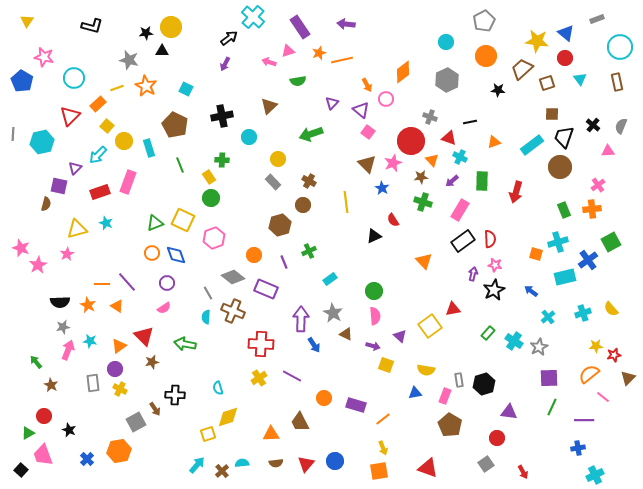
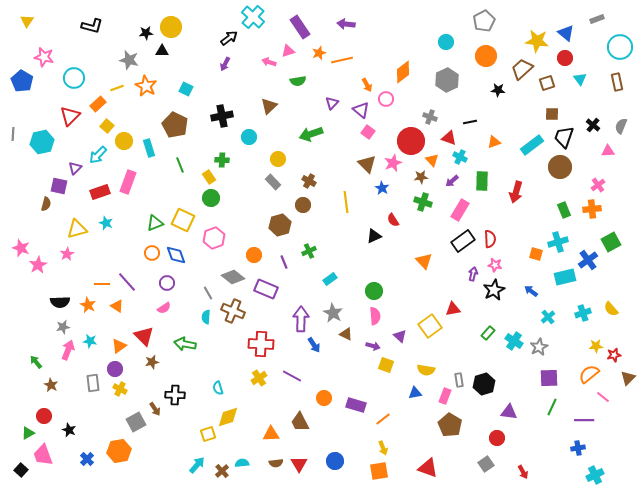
red triangle at (306, 464): moved 7 px left; rotated 12 degrees counterclockwise
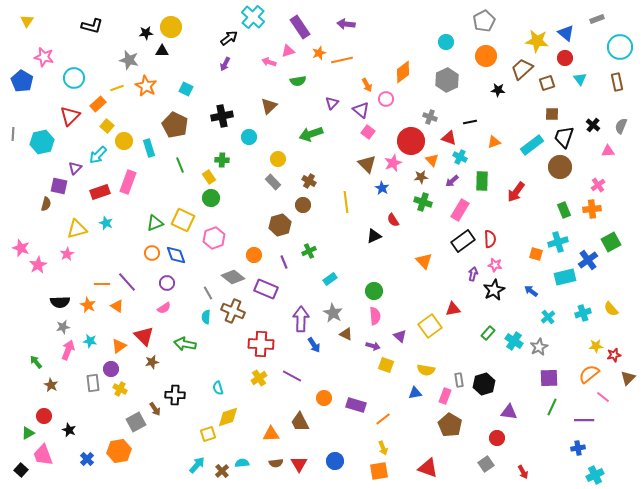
red arrow at (516, 192): rotated 20 degrees clockwise
purple circle at (115, 369): moved 4 px left
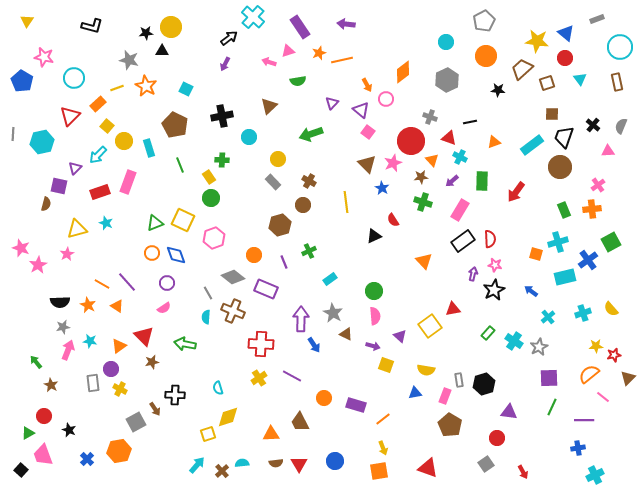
orange line at (102, 284): rotated 28 degrees clockwise
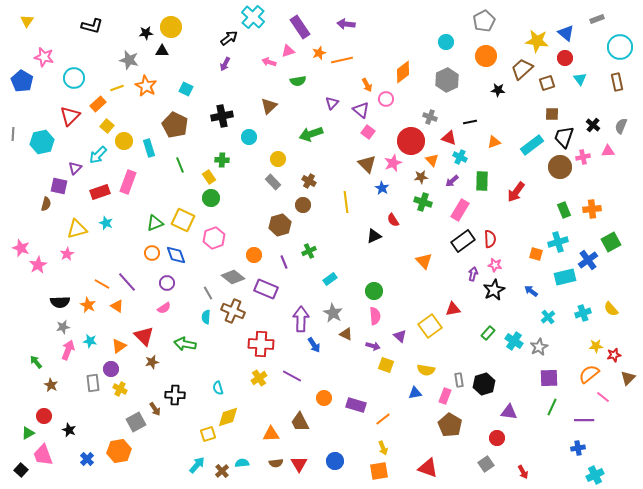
pink cross at (598, 185): moved 15 px left, 28 px up; rotated 24 degrees clockwise
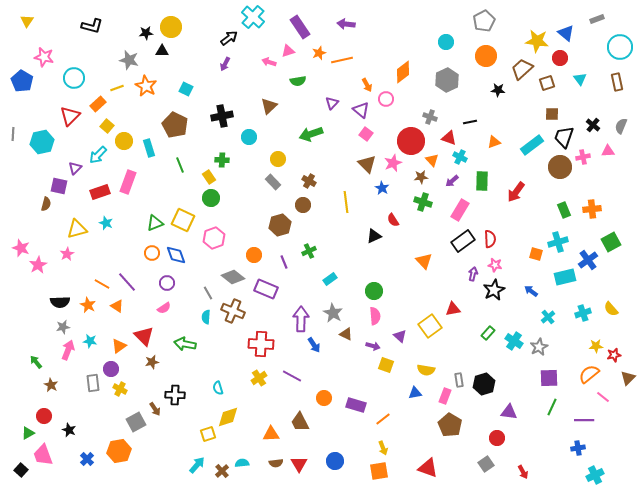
red circle at (565, 58): moved 5 px left
pink square at (368, 132): moved 2 px left, 2 px down
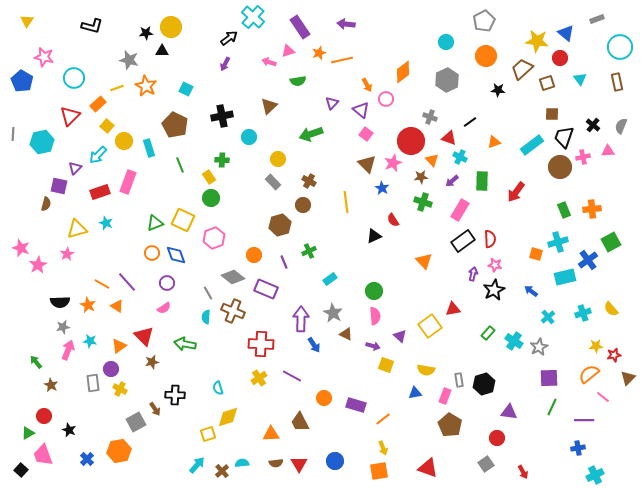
black line at (470, 122): rotated 24 degrees counterclockwise
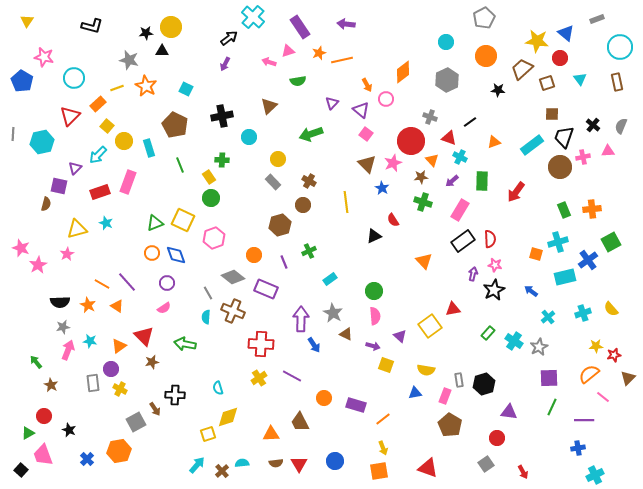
gray pentagon at (484, 21): moved 3 px up
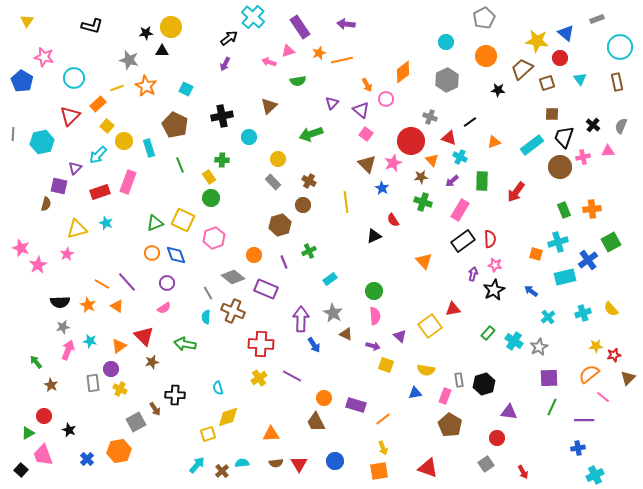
brown trapezoid at (300, 422): moved 16 px right
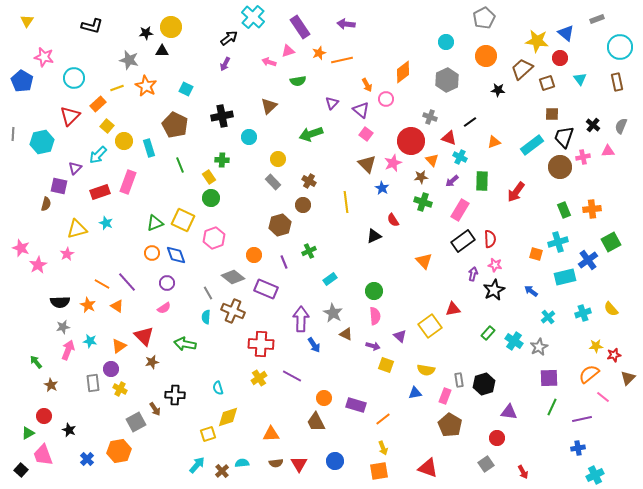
purple line at (584, 420): moved 2 px left, 1 px up; rotated 12 degrees counterclockwise
